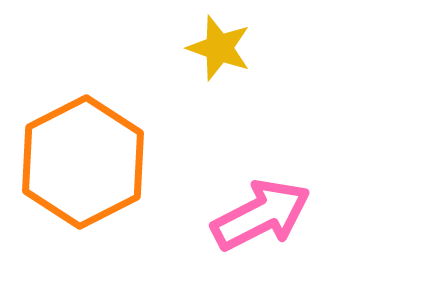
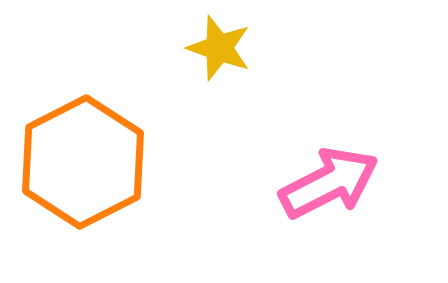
pink arrow: moved 68 px right, 32 px up
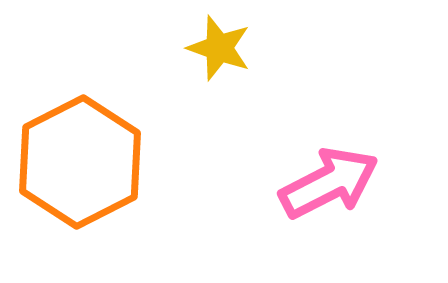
orange hexagon: moved 3 px left
